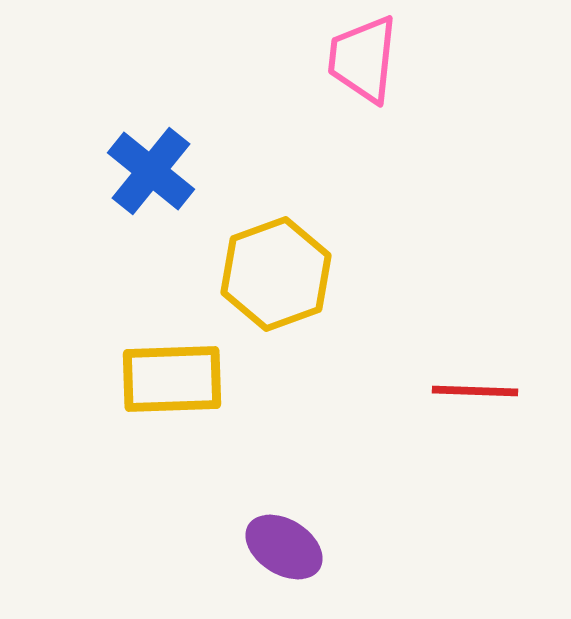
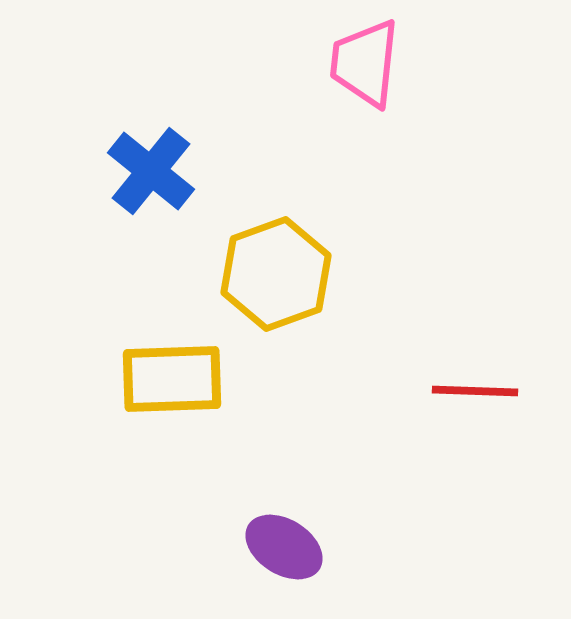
pink trapezoid: moved 2 px right, 4 px down
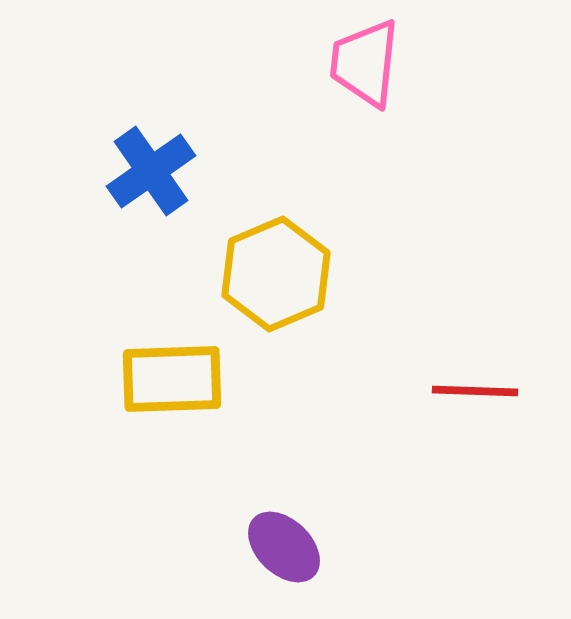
blue cross: rotated 16 degrees clockwise
yellow hexagon: rotated 3 degrees counterclockwise
purple ellipse: rotated 12 degrees clockwise
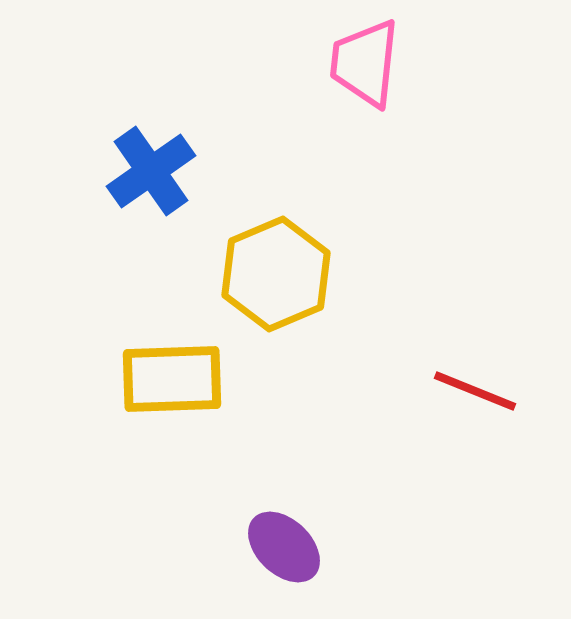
red line: rotated 20 degrees clockwise
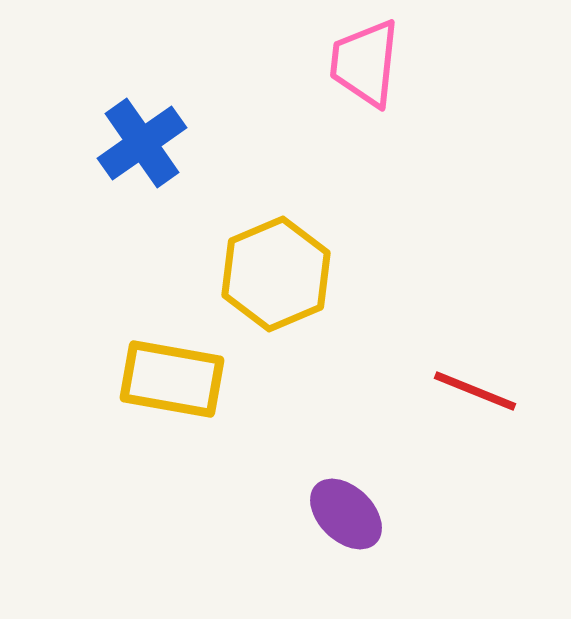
blue cross: moved 9 px left, 28 px up
yellow rectangle: rotated 12 degrees clockwise
purple ellipse: moved 62 px right, 33 px up
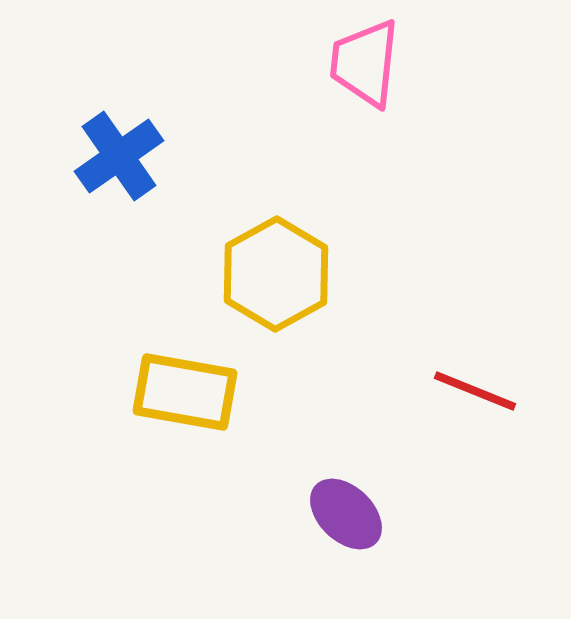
blue cross: moved 23 px left, 13 px down
yellow hexagon: rotated 6 degrees counterclockwise
yellow rectangle: moved 13 px right, 13 px down
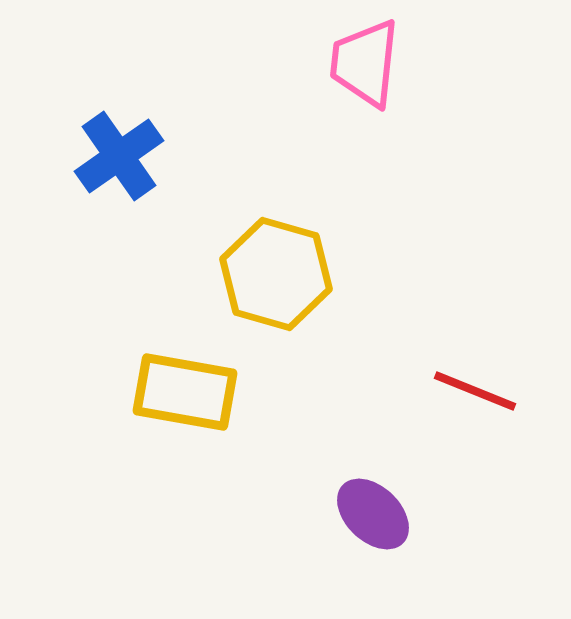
yellow hexagon: rotated 15 degrees counterclockwise
purple ellipse: moved 27 px right
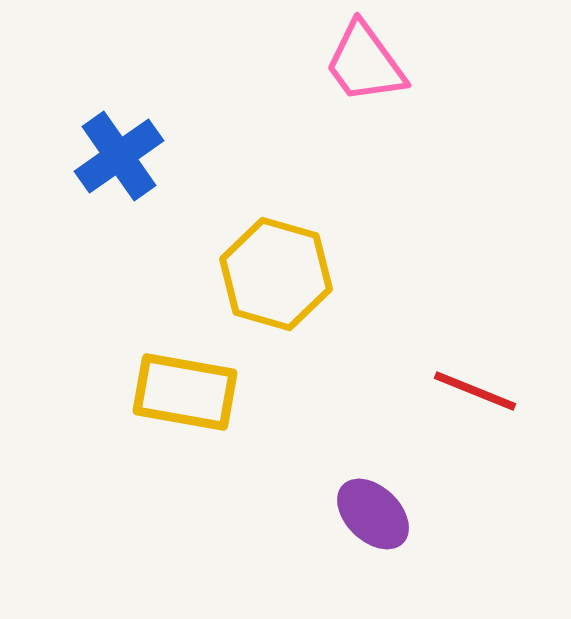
pink trapezoid: rotated 42 degrees counterclockwise
